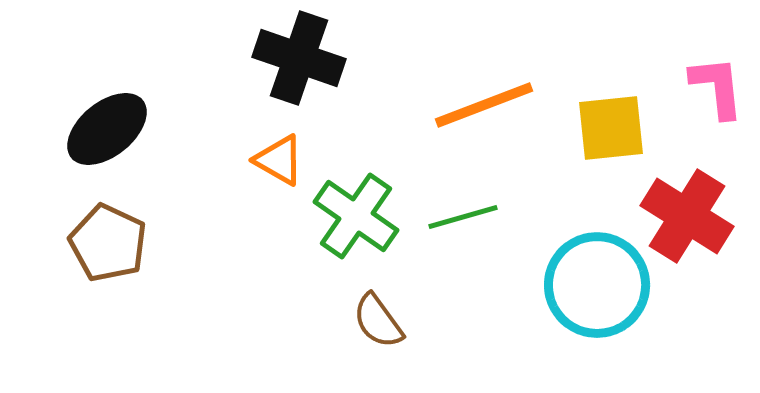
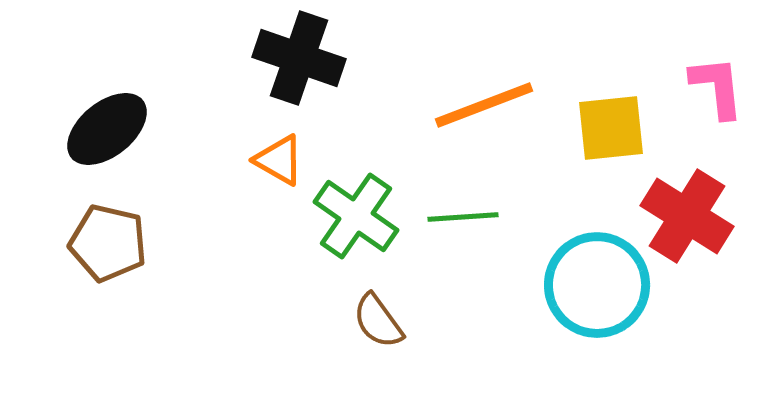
green line: rotated 12 degrees clockwise
brown pentagon: rotated 12 degrees counterclockwise
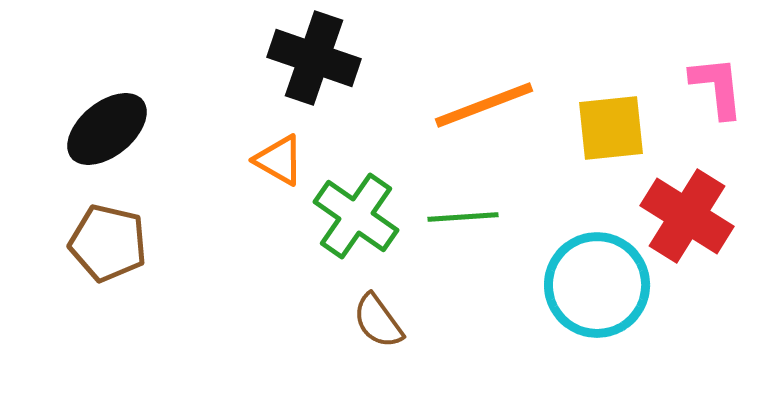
black cross: moved 15 px right
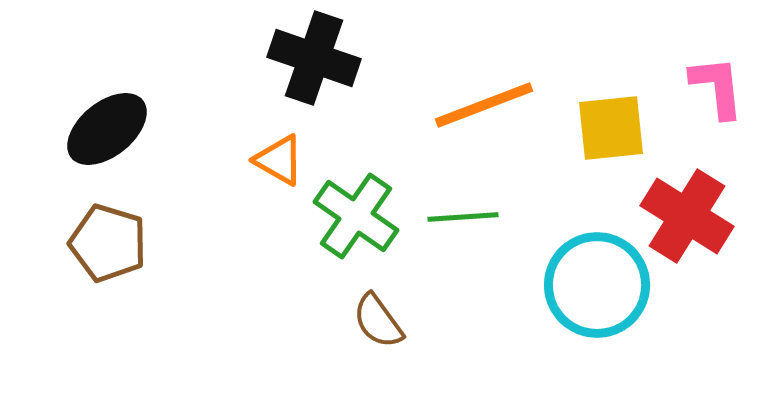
brown pentagon: rotated 4 degrees clockwise
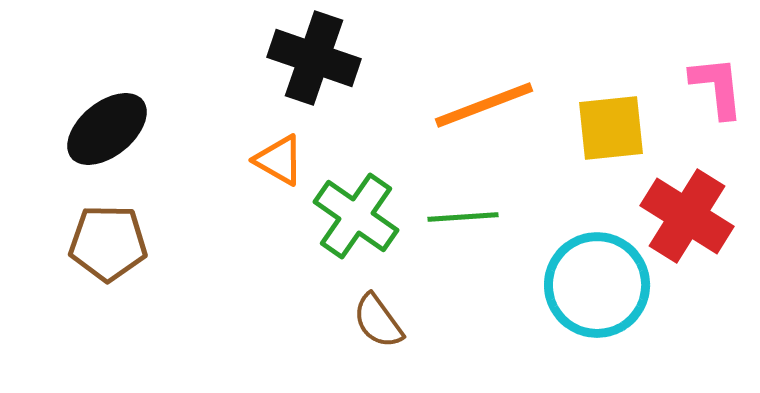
brown pentagon: rotated 16 degrees counterclockwise
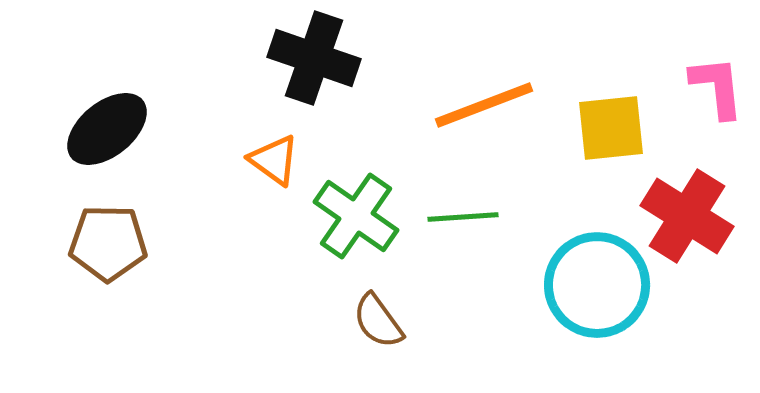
orange triangle: moved 5 px left; rotated 6 degrees clockwise
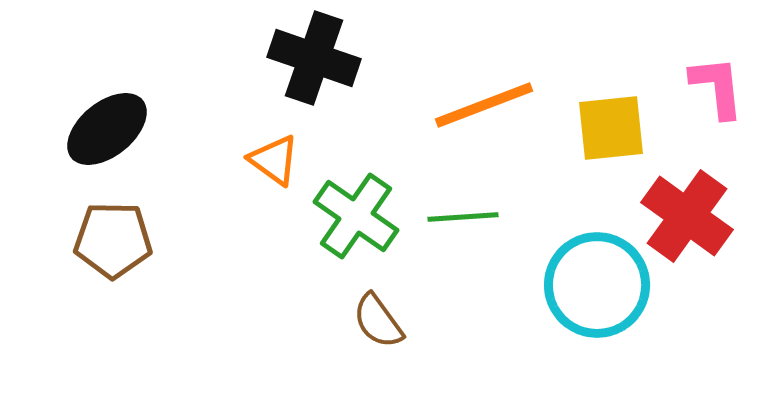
red cross: rotated 4 degrees clockwise
brown pentagon: moved 5 px right, 3 px up
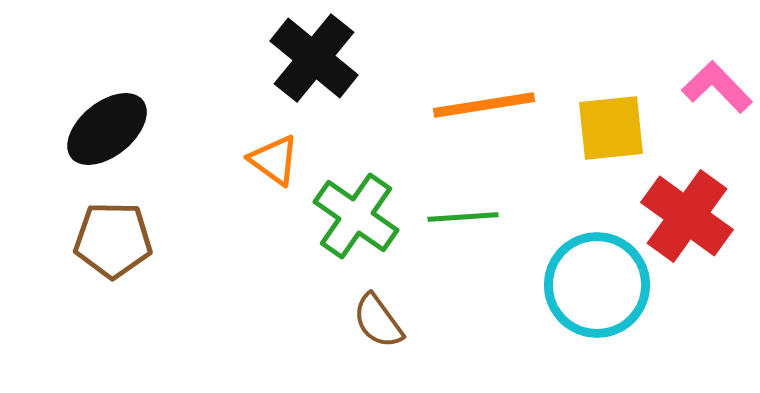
black cross: rotated 20 degrees clockwise
pink L-shape: rotated 38 degrees counterclockwise
orange line: rotated 12 degrees clockwise
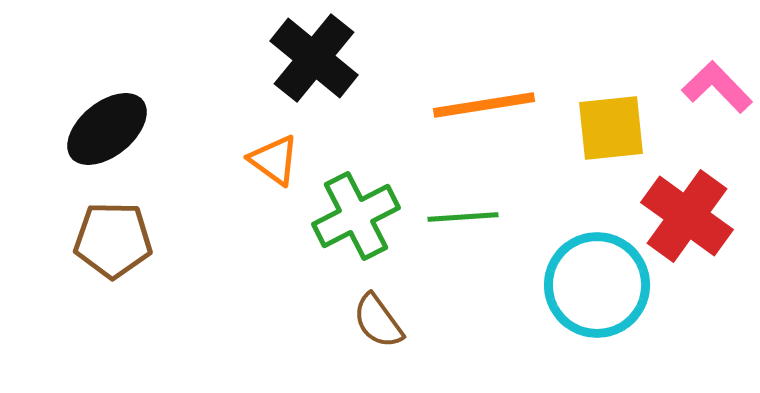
green cross: rotated 28 degrees clockwise
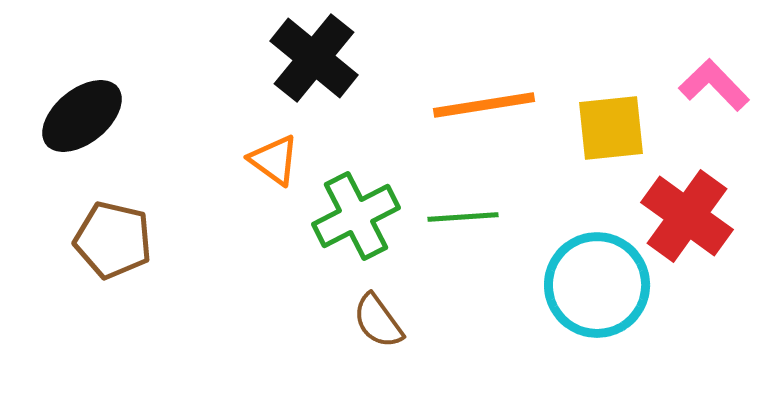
pink L-shape: moved 3 px left, 2 px up
black ellipse: moved 25 px left, 13 px up
brown pentagon: rotated 12 degrees clockwise
